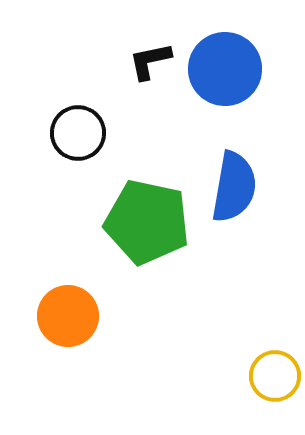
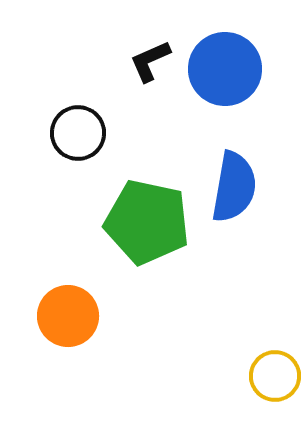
black L-shape: rotated 12 degrees counterclockwise
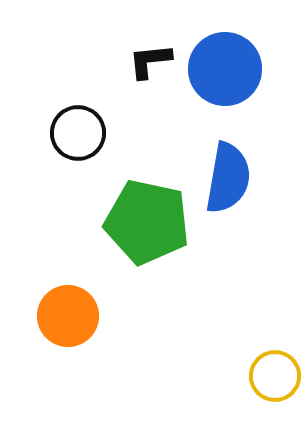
black L-shape: rotated 18 degrees clockwise
blue semicircle: moved 6 px left, 9 px up
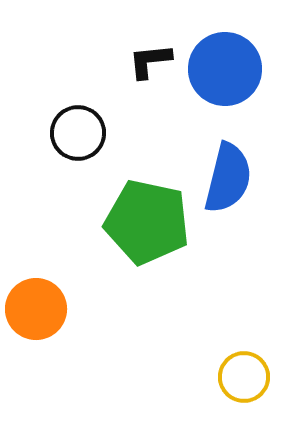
blue semicircle: rotated 4 degrees clockwise
orange circle: moved 32 px left, 7 px up
yellow circle: moved 31 px left, 1 px down
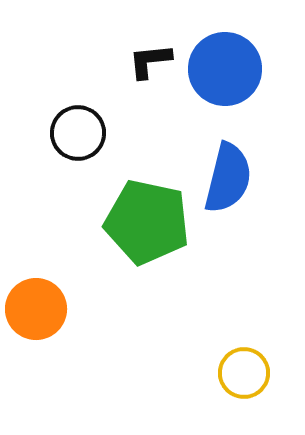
yellow circle: moved 4 px up
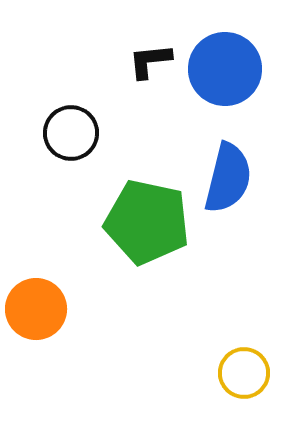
black circle: moved 7 px left
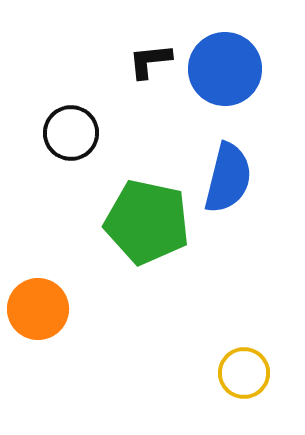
orange circle: moved 2 px right
